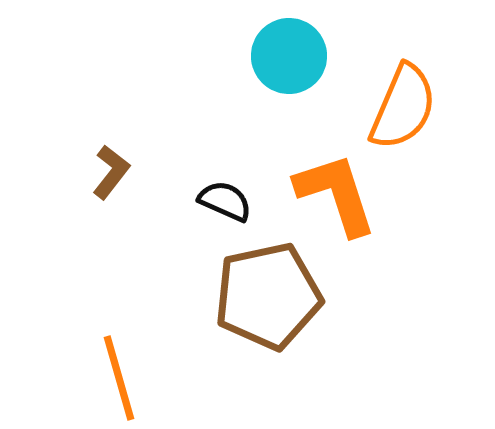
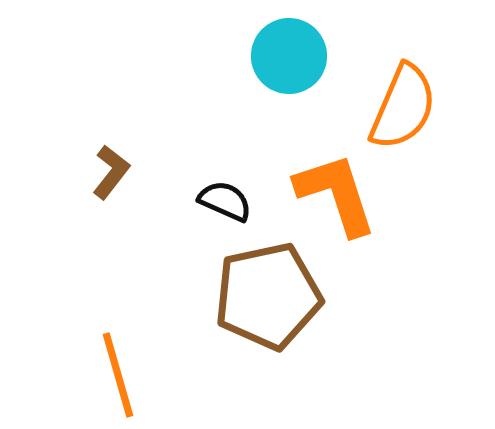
orange line: moved 1 px left, 3 px up
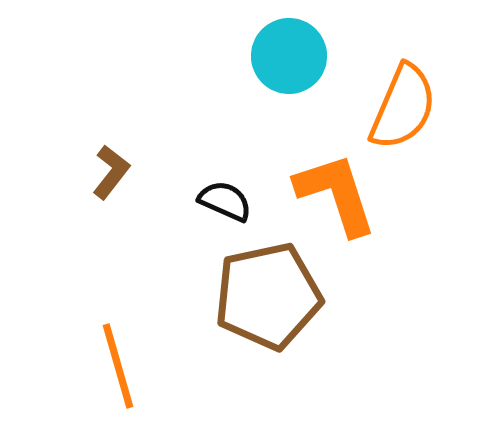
orange line: moved 9 px up
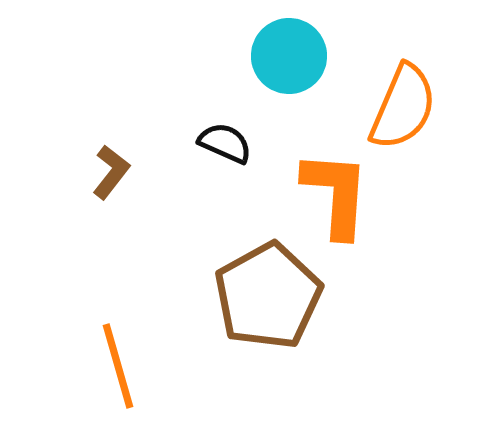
orange L-shape: rotated 22 degrees clockwise
black semicircle: moved 58 px up
brown pentagon: rotated 17 degrees counterclockwise
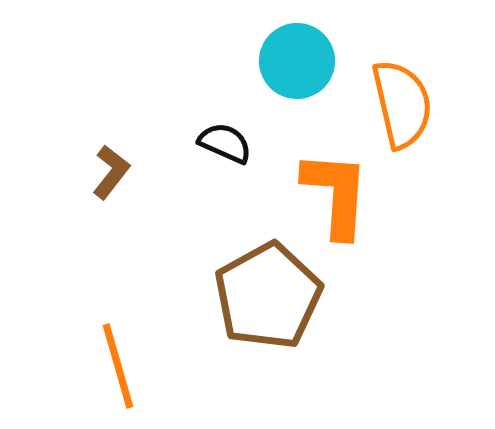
cyan circle: moved 8 px right, 5 px down
orange semicircle: moved 1 px left, 3 px up; rotated 36 degrees counterclockwise
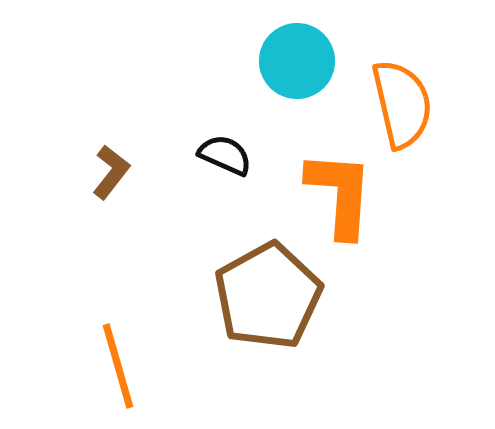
black semicircle: moved 12 px down
orange L-shape: moved 4 px right
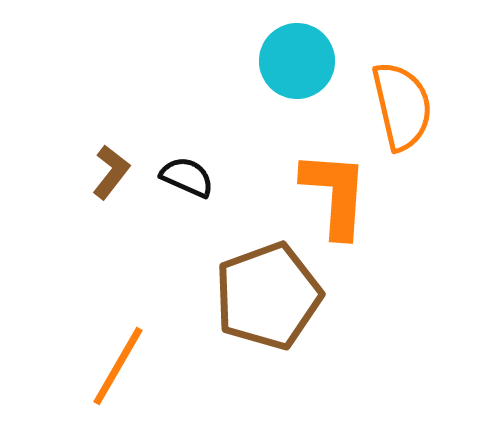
orange semicircle: moved 2 px down
black semicircle: moved 38 px left, 22 px down
orange L-shape: moved 5 px left
brown pentagon: rotated 9 degrees clockwise
orange line: rotated 46 degrees clockwise
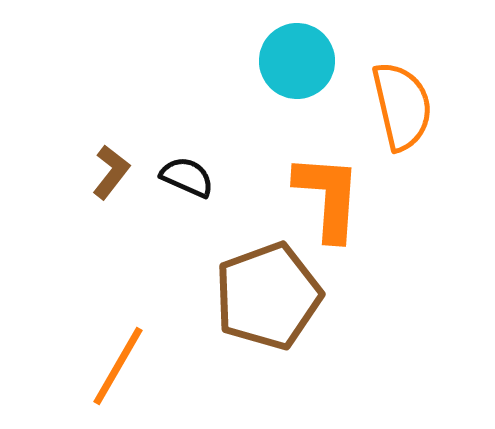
orange L-shape: moved 7 px left, 3 px down
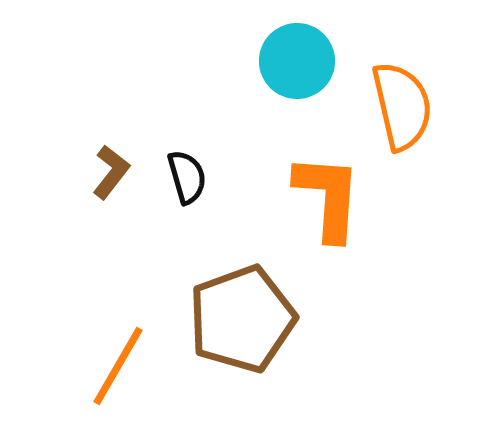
black semicircle: rotated 50 degrees clockwise
brown pentagon: moved 26 px left, 23 px down
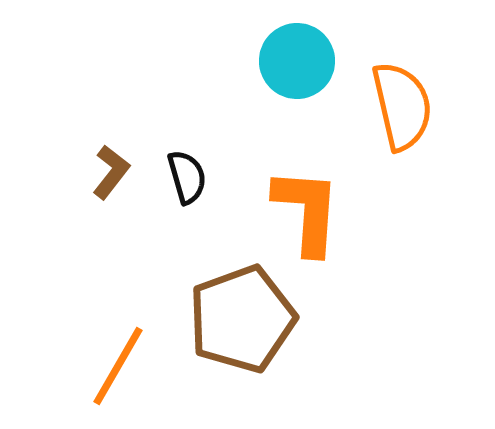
orange L-shape: moved 21 px left, 14 px down
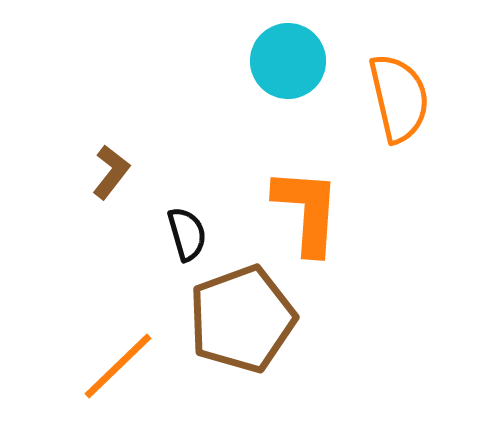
cyan circle: moved 9 px left
orange semicircle: moved 3 px left, 8 px up
black semicircle: moved 57 px down
orange line: rotated 16 degrees clockwise
